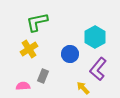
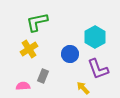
purple L-shape: rotated 60 degrees counterclockwise
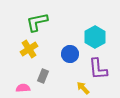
purple L-shape: rotated 15 degrees clockwise
pink semicircle: moved 2 px down
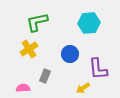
cyan hexagon: moved 6 px left, 14 px up; rotated 25 degrees clockwise
gray rectangle: moved 2 px right
yellow arrow: rotated 80 degrees counterclockwise
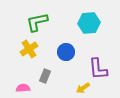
blue circle: moved 4 px left, 2 px up
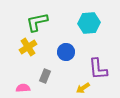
yellow cross: moved 1 px left, 2 px up
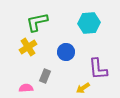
pink semicircle: moved 3 px right
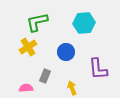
cyan hexagon: moved 5 px left
yellow arrow: moved 11 px left; rotated 104 degrees clockwise
